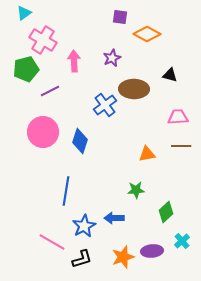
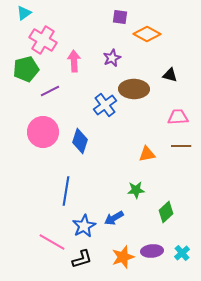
blue arrow: rotated 30 degrees counterclockwise
cyan cross: moved 12 px down
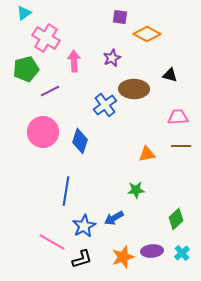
pink cross: moved 3 px right, 2 px up
green diamond: moved 10 px right, 7 px down
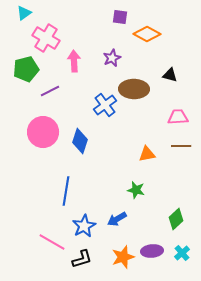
green star: rotated 18 degrees clockwise
blue arrow: moved 3 px right, 1 px down
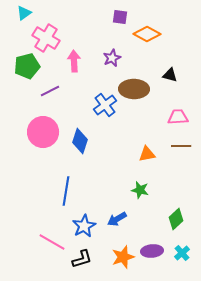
green pentagon: moved 1 px right, 3 px up
green star: moved 4 px right
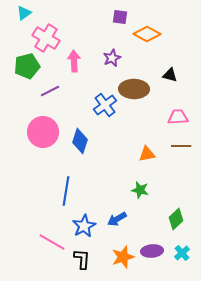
black L-shape: rotated 70 degrees counterclockwise
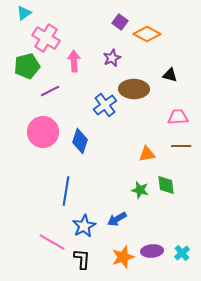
purple square: moved 5 px down; rotated 28 degrees clockwise
green diamond: moved 10 px left, 34 px up; rotated 55 degrees counterclockwise
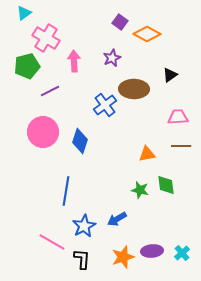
black triangle: rotated 49 degrees counterclockwise
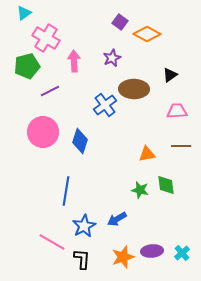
pink trapezoid: moved 1 px left, 6 px up
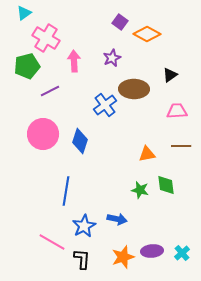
pink circle: moved 2 px down
blue arrow: rotated 138 degrees counterclockwise
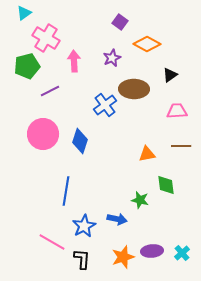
orange diamond: moved 10 px down
green star: moved 10 px down
